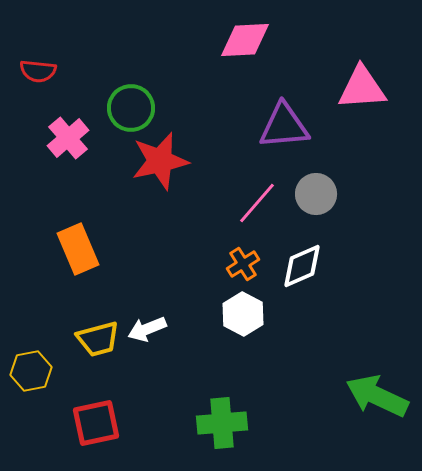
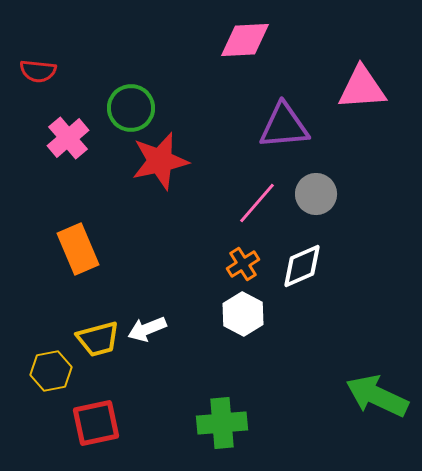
yellow hexagon: moved 20 px right
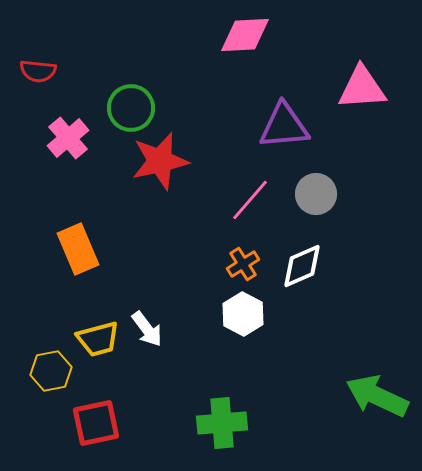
pink diamond: moved 5 px up
pink line: moved 7 px left, 3 px up
white arrow: rotated 105 degrees counterclockwise
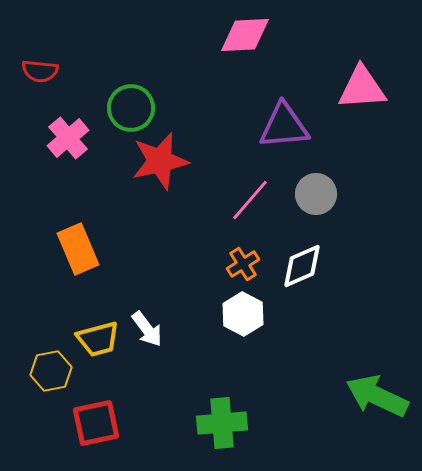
red semicircle: moved 2 px right
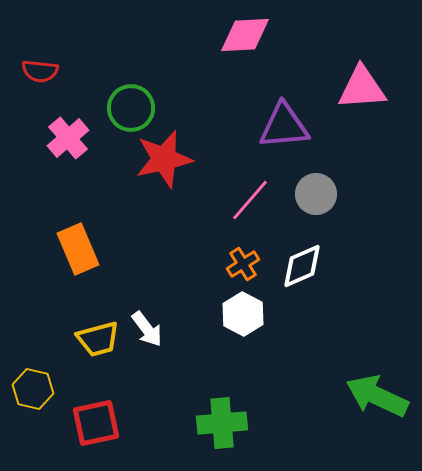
red star: moved 4 px right, 2 px up
yellow hexagon: moved 18 px left, 18 px down; rotated 24 degrees clockwise
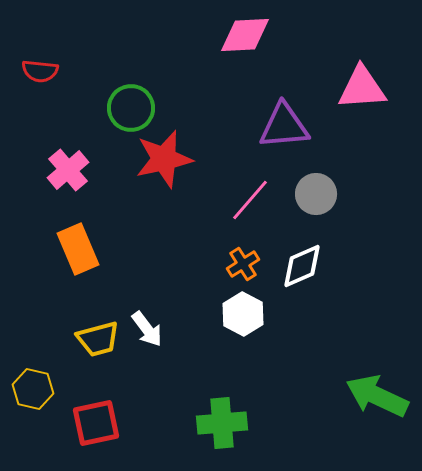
pink cross: moved 32 px down
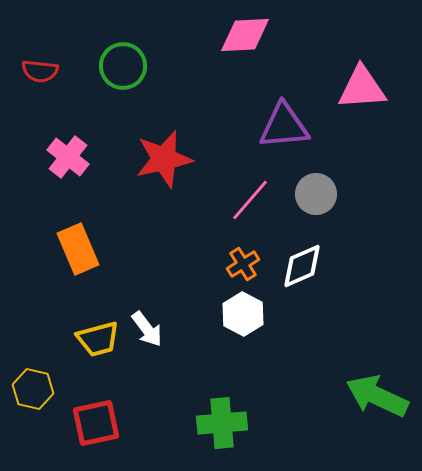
green circle: moved 8 px left, 42 px up
pink cross: moved 13 px up; rotated 12 degrees counterclockwise
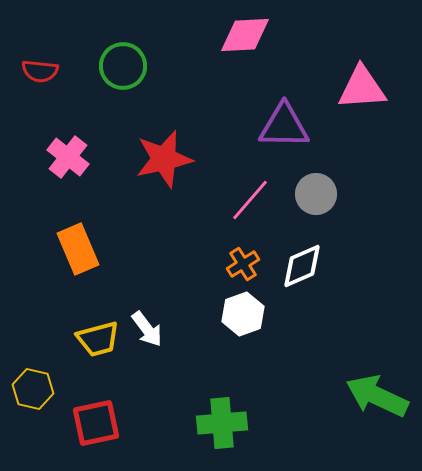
purple triangle: rotated 6 degrees clockwise
white hexagon: rotated 12 degrees clockwise
